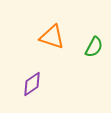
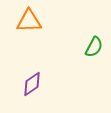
orange triangle: moved 23 px left, 16 px up; rotated 20 degrees counterclockwise
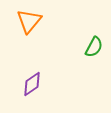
orange triangle: rotated 48 degrees counterclockwise
